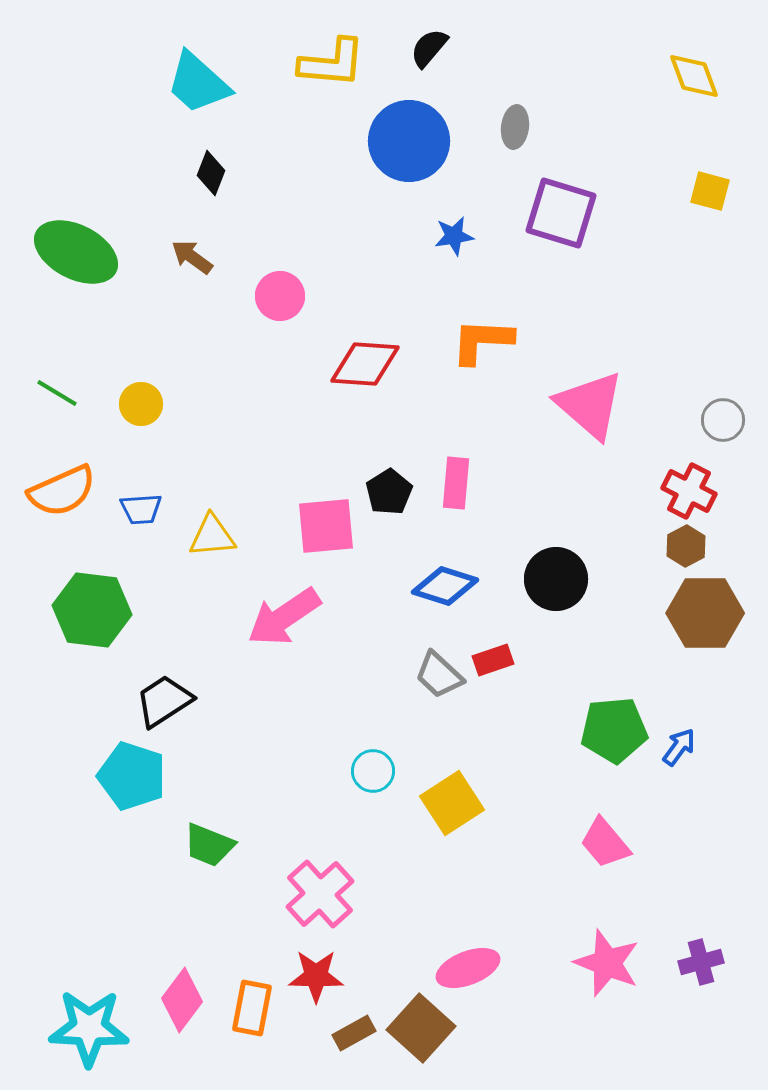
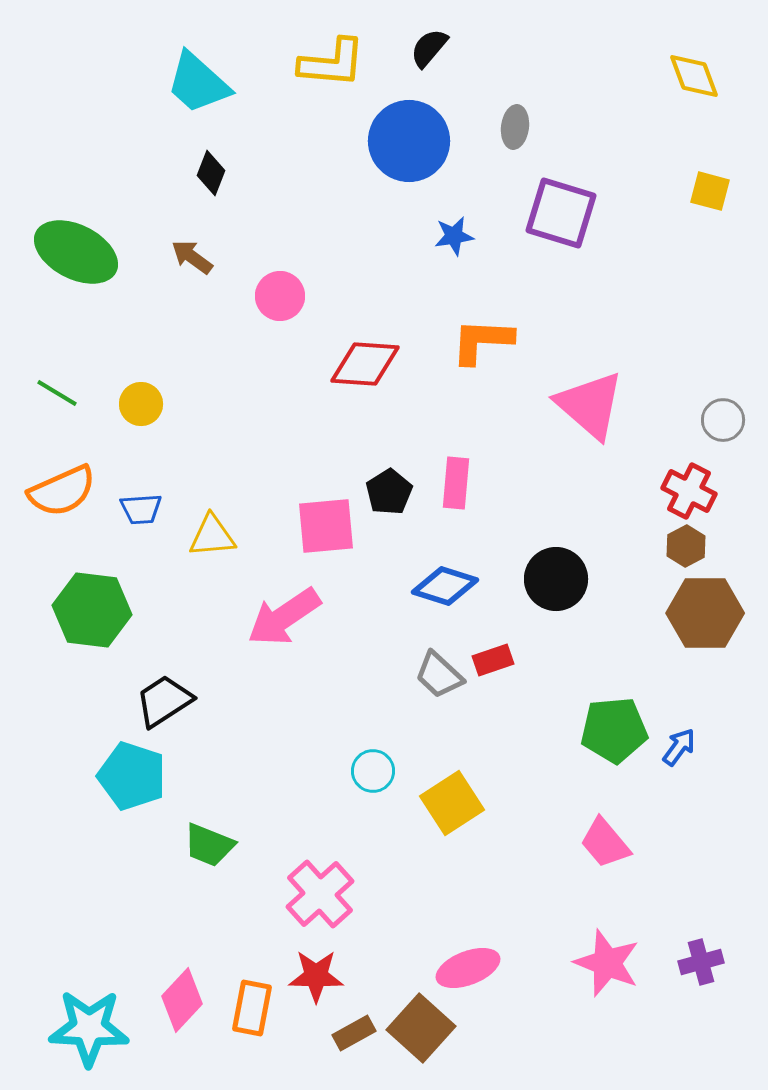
pink diamond at (182, 1000): rotated 6 degrees clockwise
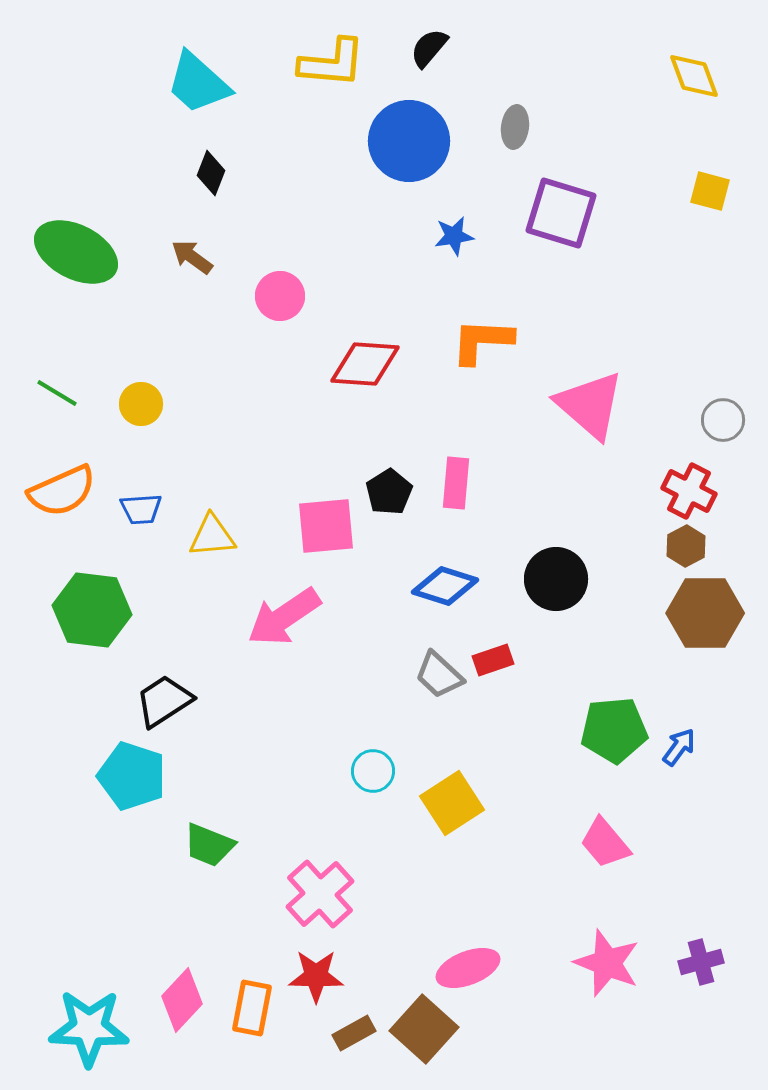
brown square at (421, 1028): moved 3 px right, 1 px down
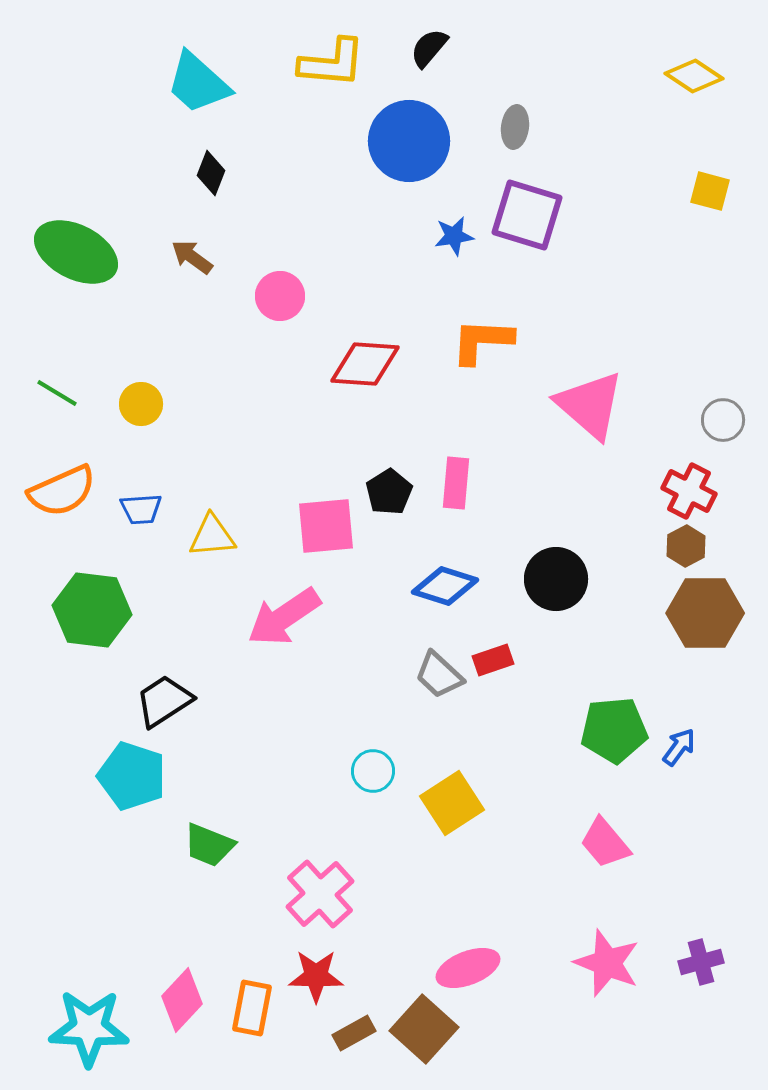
yellow diamond at (694, 76): rotated 36 degrees counterclockwise
purple square at (561, 213): moved 34 px left, 2 px down
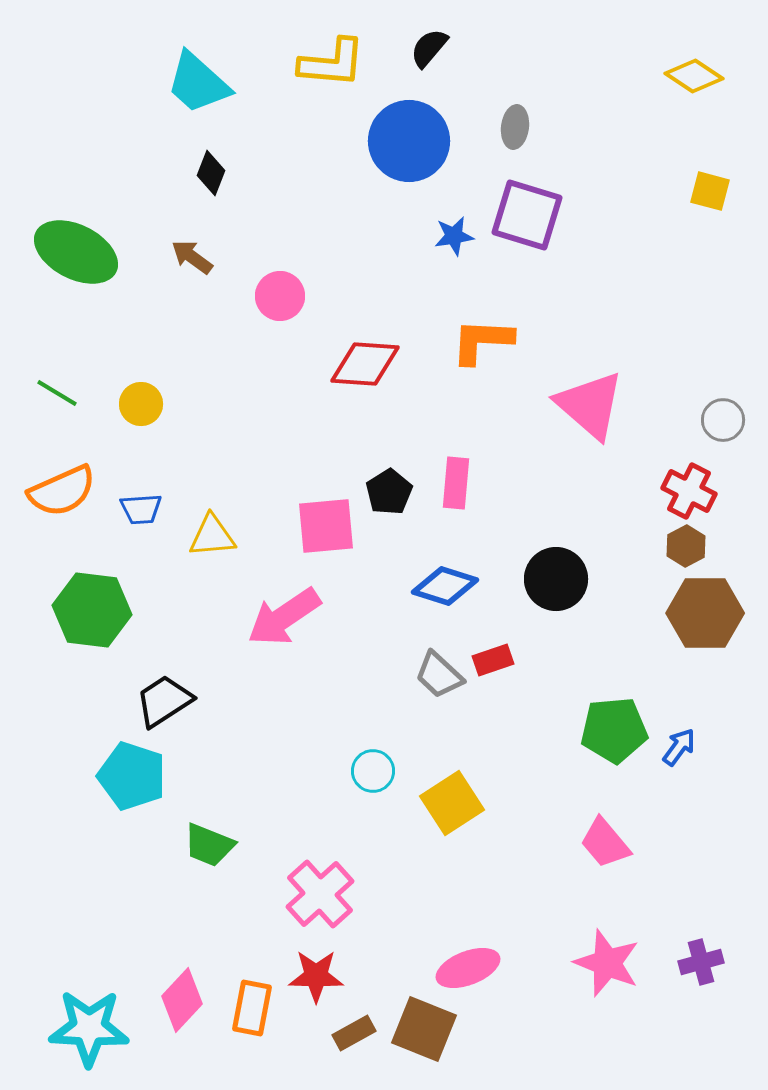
brown square at (424, 1029): rotated 20 degrees counterclockwise
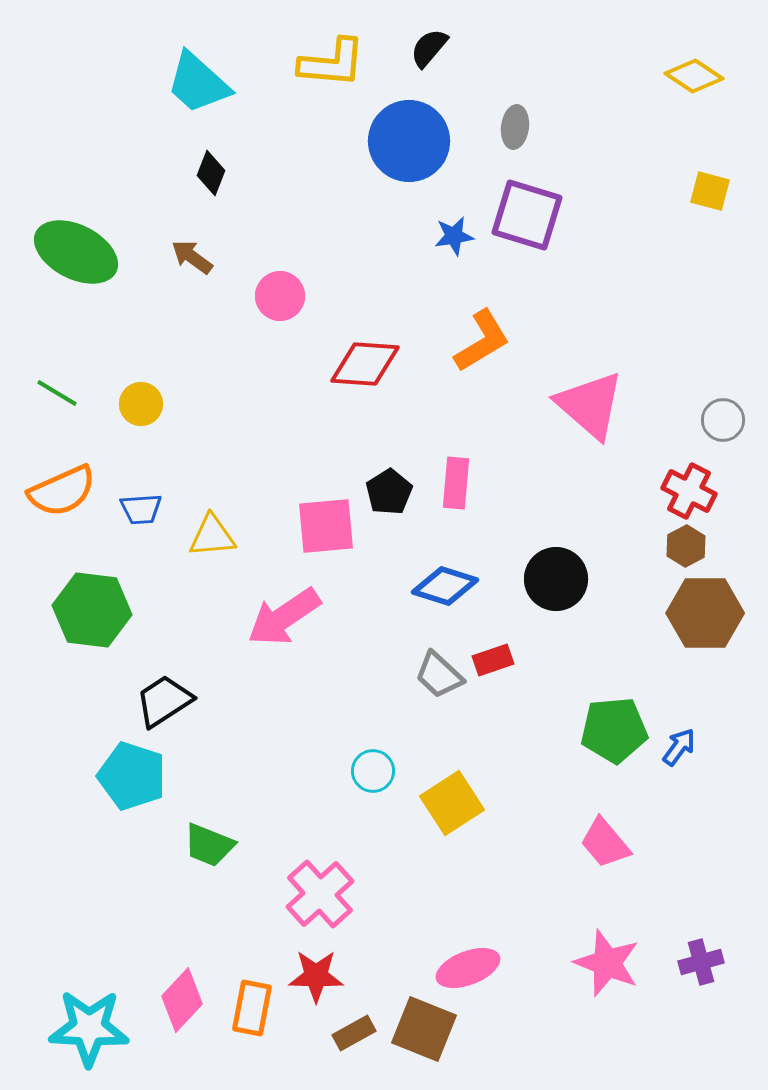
orange L-shape at (482, 341): rotated 146 degrees clockwise
